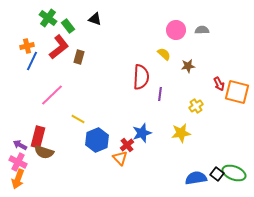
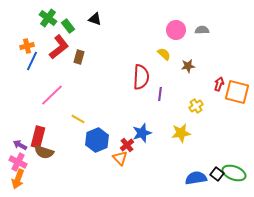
red arrow: rotated 136 degrees counterclockwise
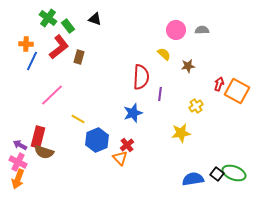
orange cross: moved 1 px left, 2 px up; rotated 16 degrees clockwise
orange square: moved 1 px up; rotated 15 degrees clockwise
blue star: moved 9 px left, 20 px up
blue semicircle: moved 3 px left, 1 px down
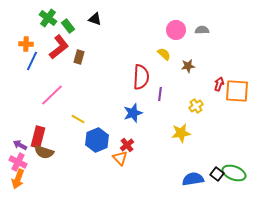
orange square: rotated 25 degrees counterclockwise
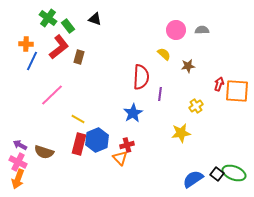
blue star: rotated 12 degrees counterclockwise
red rectangle: moved 41 px right, 7 px down
red cross: rotated 24 degrees clockwise
blue semicircle: rotated 25 degrees counterclockwise
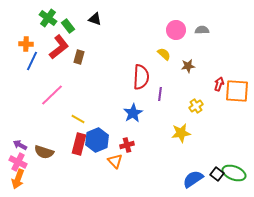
orange triangle: moved 5 px left, 3 px down
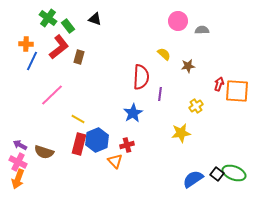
pink circle: moved 2 px right, 9 px up
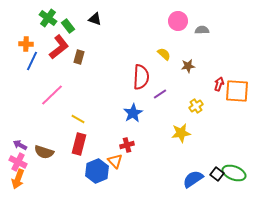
purple line: rotated 48 degrees clockwise
blue hexagon: moved 31 px down
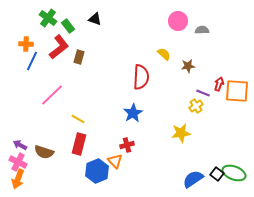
purple line: moved 43 px right, 1 px up; rotated 56 degrees clockwise
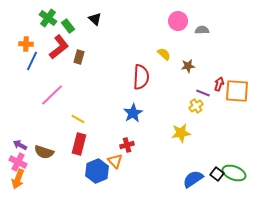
black triangle: rotated 24 degrees clockwise
